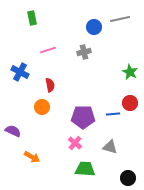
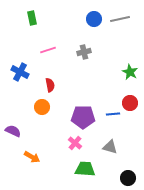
blue circle: moved 8 px up
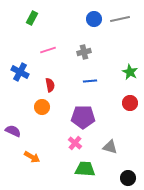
green rectangle: rotated 40 degrees clockwise
blue line: moved 23 px left, 33 px up
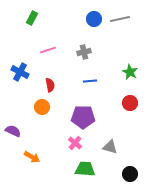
black circle: moved 2 px right, 4 px up
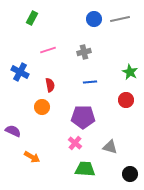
blue line: moved 1 px down
red circle: moved 4 px left, 3 px up
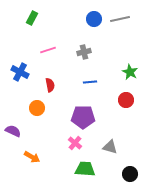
orange circle: moved 5 px left, 1 px down
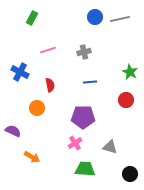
blue circle: moved 1 px right, 2 px up
pink cross: rotated 16 degrees clockwise
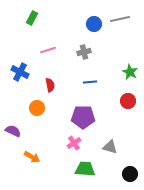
blue circle: moved 1 px left, 7 px down
red circle: moved 2 px right, 1 px down
pink cross: moved 1 px left
